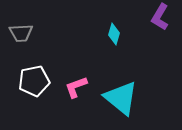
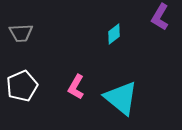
cyan diamond: rotated 35 degrees clockwise
white pentagon: moved 12 px left, 5 px down; rotated 12 degrees counterclockwise
pink L-shape: rotated 40 degrees counterclockwise
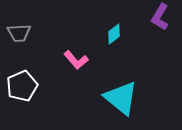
gray trapezoid: moved 2 px left
pink L-shape: moved 27 px up; rotated 70 degrees counterclockwise
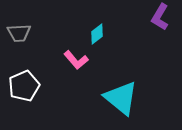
cyan diamond: moved 17 px left
white pentagon: moved 2 px right
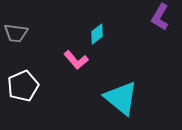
gray trapezoid: moved 3 px left; rotated 10 degrees clockwise
white pentagon: moved 1 px left
